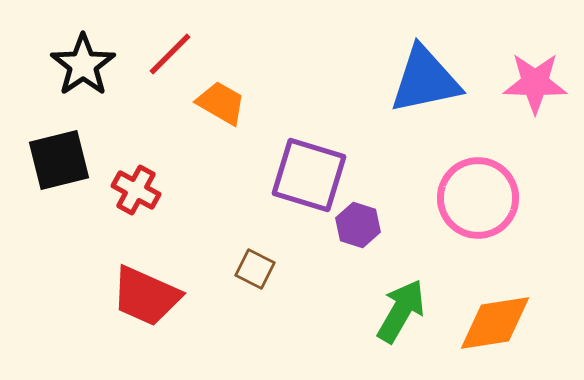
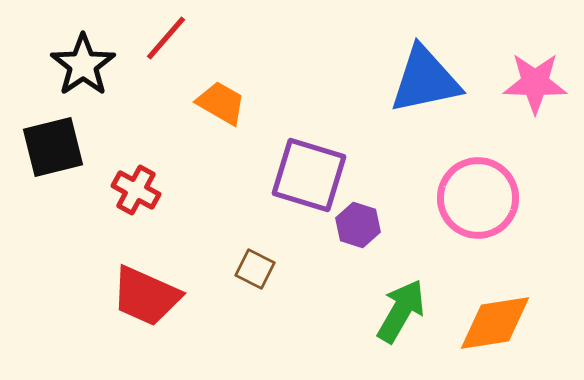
red line: moved 4 px left, 16 px up; rotated 4 degrees counterclockwise
black square: moved 6 px left, 13 px up
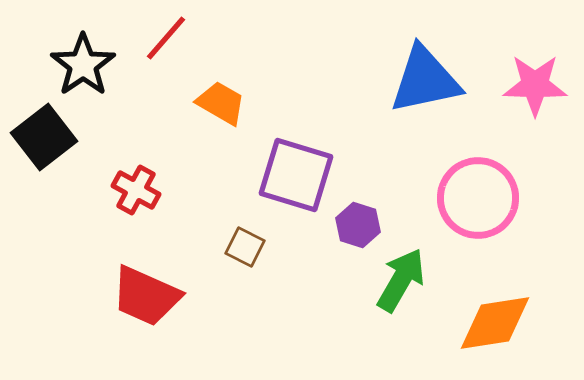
pink star: moved 2 px down
black square: moved 9 px left, 10 px up; rotated 24 degrees counterclockwise
purple square: moved 13 px left
brown square: moved 10 px left, 22 px up
green arrow: moved 31 px up
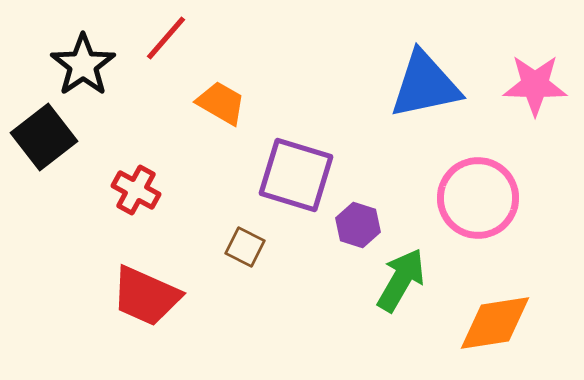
blue triangle: moved 5 px down
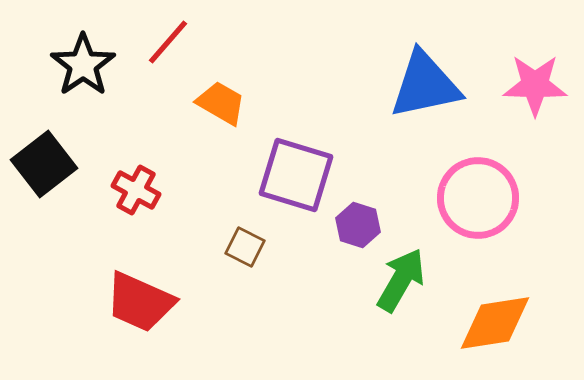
red line: moved 2 px right, 4 px down
black square: moved 27 px down
red trapezoid: moved 6 px left, 6 px down
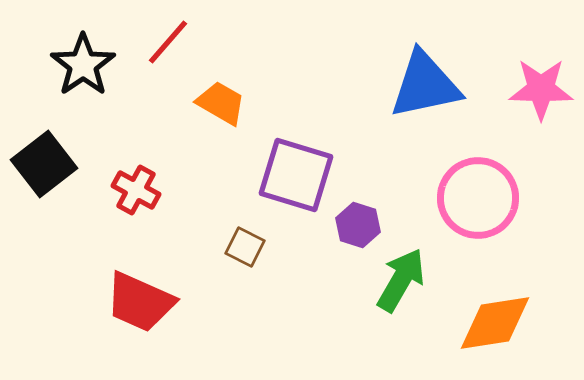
pink star: moved 6 px right, 4 px down
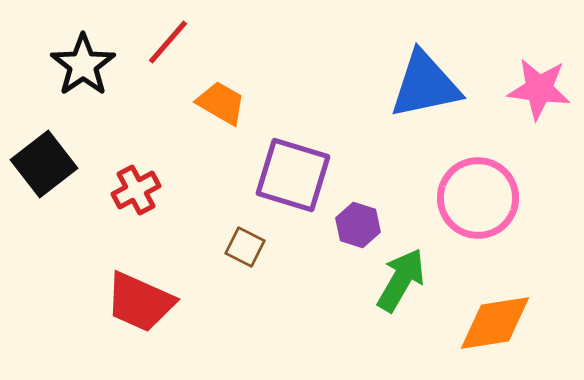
pink star: moved 2 px left; rotated 6 degrees clockwise
purple square: moved 3 px left
red cross: rotated 33 degrees clockwise
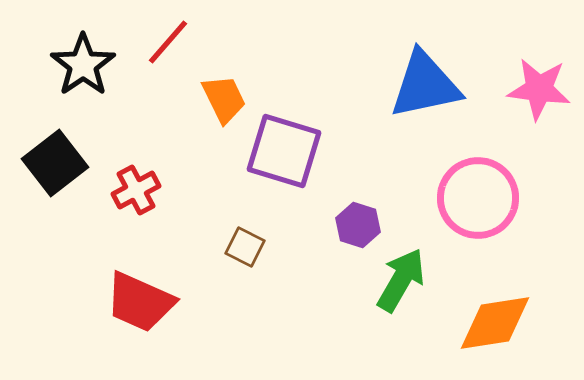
orange trapezoid: moved 3 px right, 4 px up; rotated 34 degrees clockwise
black square: moved 11 px right, 1 px up
purple square: moved 9 px left, 24 px up
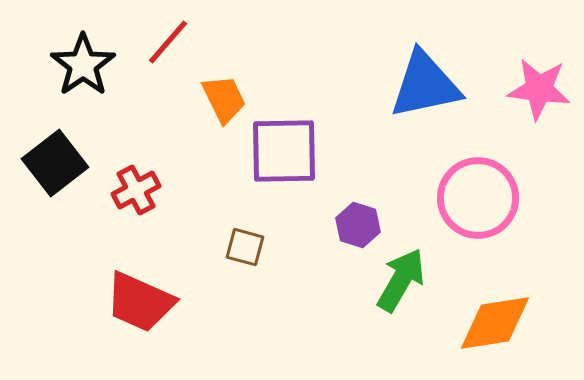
purple square: rotated 18 degrees counterclockwise
brown square: rotated 12 degrees counterclockwise
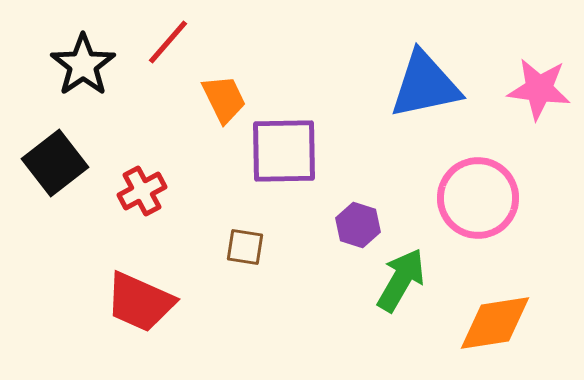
red cross: moved 6 px right, 1 px down
brown square: rotated 6 degrees counterclockwise
